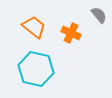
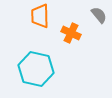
orange trapezoid: moved 6 px right, 11 px up; rotated 130 degrees counterclockwise
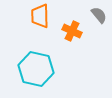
orange cross: moved 1 px right, 2 px up
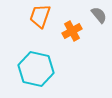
orange trapezoid: rotated 20 degrees clockwise
orange cross: rotated 36 degrees clockwise
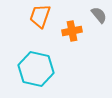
orange cross: rotated 18 degrees clockwise
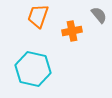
orange trapezoid: moved 2 px left
cyan hexagon: moved 3 px left
